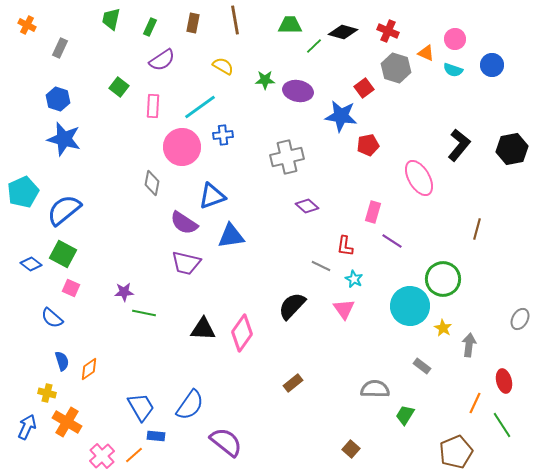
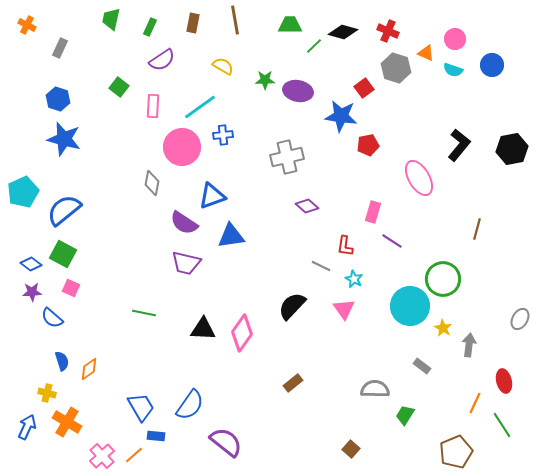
purple star at (124, 292): moved 92 px left
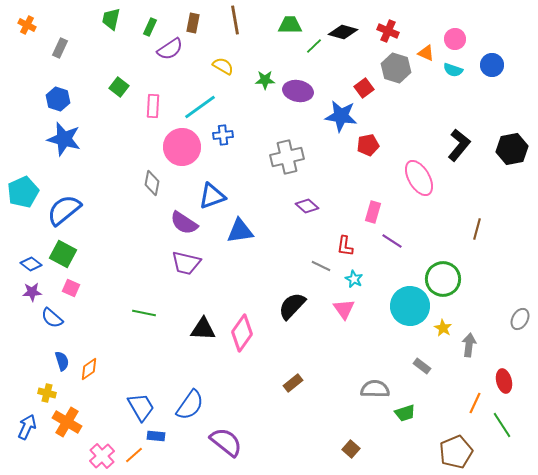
purple semicircle at (162, 60): moved 8 px right, 11 px up
blue triangle at (231, 236): moved 9 px right, 5 px up
green trapezoid at (405, 415): moved 2 px up; rotated 140 degrees counterclockwise
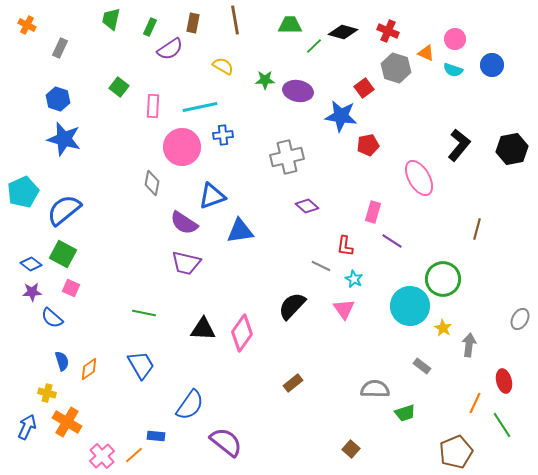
cyan line at (200, 107): rotated 24 degrees clockwise
blue trapezoid at (141, 407): moved 42 px up
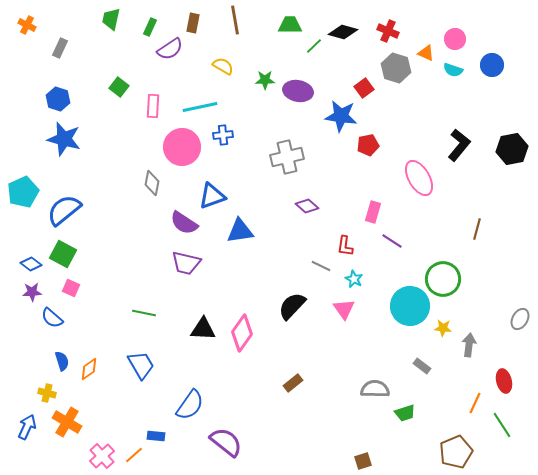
yellow star at (443, 328): rotated 24 degrees counterclockwise
brown square at (351, 449): moved 12 px right, 12 px down; rotated 30 degrees clockwise
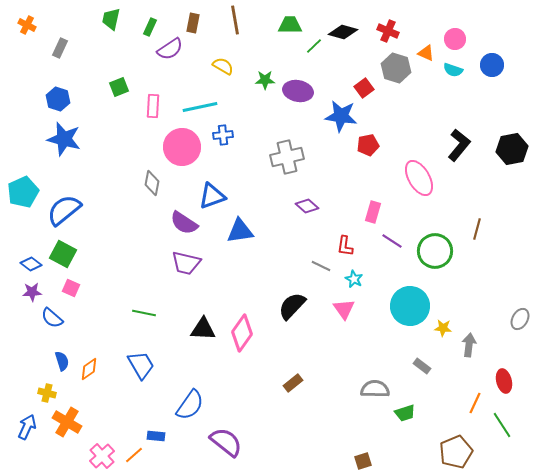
green square at (119, 87): rotated 30 degrees clockwise
green circle at (443, 279): moved 8 px left, 28 px up
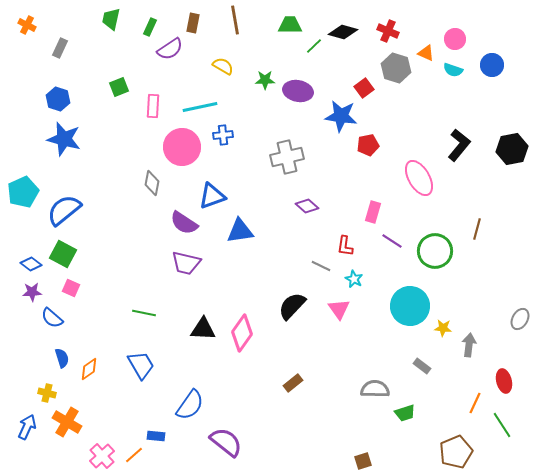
pink triangle at (344, 309): moved 5 px left
blue semicircle at (62, 361): moved 3 px up
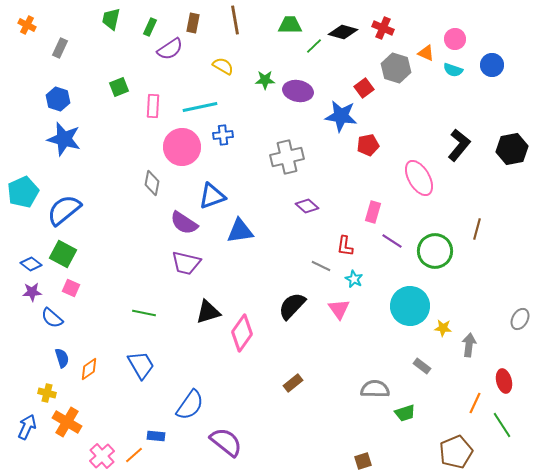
red cross at (388, 31): moved 5 px left, 3 px up
black triangle at (203, 329): moved 5 px right, 17 px up; rotated 20 degrees counterclockwise
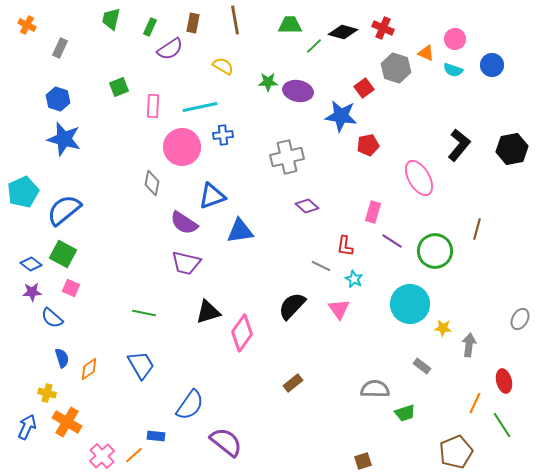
green star at (265, 80): moved 3 px right, 2 px down
cyan circle at (410, 306): moved 2 px up
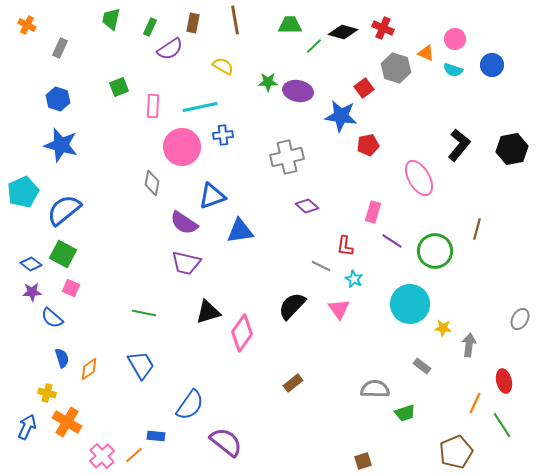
blue star at (64, 139): moved 3 px left, 6 px down
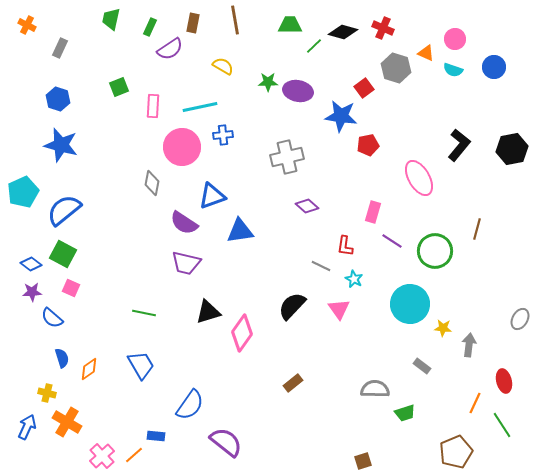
blue circle at (492, 65): moved 2 px right, 2 px down
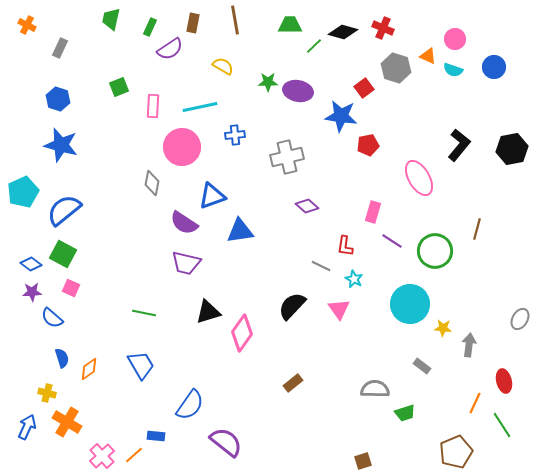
orange triangle at (426, 53): moved 2 px right, 3 px down
blue cross at (223, 135): moved 12 px right
